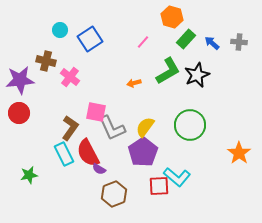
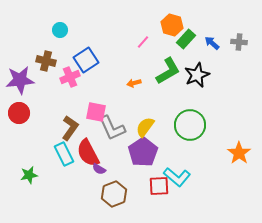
orange hexagon: moved 8 px down
blue square: moved 4 px left, 21 px down
pink cross: rotated 30 degrees clockwise
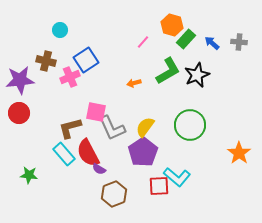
brown L-shape: rotated 140 degrees counterclockwise
cyan rectangle: rotated 15 degrees counterclockwise
green star: rotated 18 degrees clockwise
